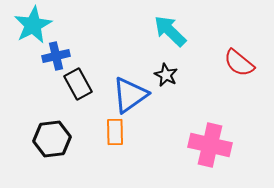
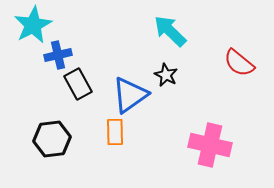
blue cross: moved 2 px right, 1 px up
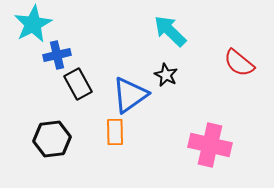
cyan star: moved 1 px up
blue cross: moved 1 px left
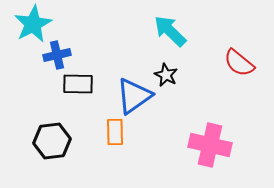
black rectangle: rotated 60 degrees counterclockwise
blue triangle: moved 4 px right, 1 px down
black hexagon: moved 2 px down
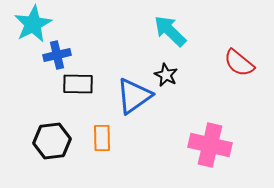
orange rectangle: moved 13 px left, 6 px down
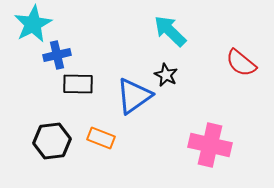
red semicircle: moved 2 px right
orange rectangle: moved 1 px left; rotated 68 degrees counterclockwise
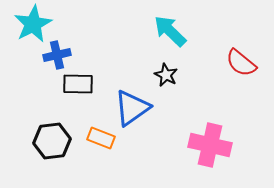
blue triangle: moved 2 px left, 12 px down
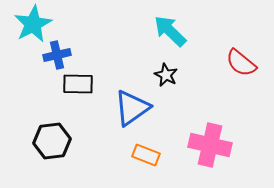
orange rectangle: moved 45 px right, 17 px down
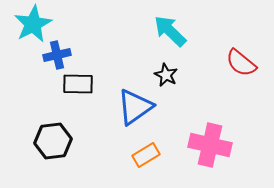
blue triangle: moved 3 px right, 1 px up
black hexagon: moved 1 px right
orange rectangle: rotated 52 degrees counterclockwise
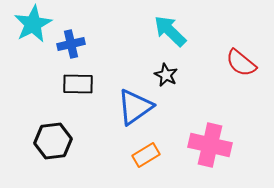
blue cross: moved 14 px right, 11 px up
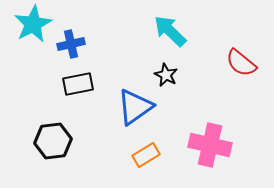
black rectangle: rotated 12 degrees counterclockwise
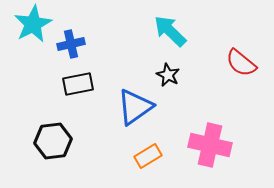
black star: moved 2 px right
orange rectangle: moved 2 px right, 1 px down
